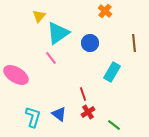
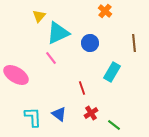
cyan triangle: rotated 10 degrees clockwise
red line: moved 1 px left, 6 px up
red cross: moved 3 px right, 1 px down
cyan L-shape: rotated 20 degrees counterclockwise
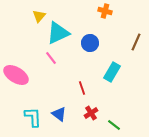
orange cross: rotated 24 degrees counterclockwise
brown line: moved 2 px right, 1 px up; rotated 30 degrees clockwise
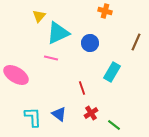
pink line: rotated 40 degrees counterclockwise
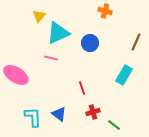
cyan rectangle: moved 12 px right, 3 px down
red cross: moved 2 px right, 1 px up; rotated 16 degrees clockwise
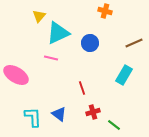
brown line: moved 2 px left, 1 px down; rotated 42 degrees clockwise
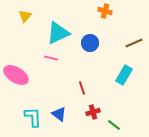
yellow triangle: moved 14 px left
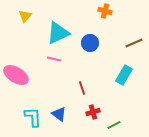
pink line: moved 3 px right, 1 px down
green line: rotated 64 degrees counterclockwise
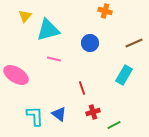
cyan triangle: moved 10 px left, 3 px up; rotated 10 degrees clockwise
cyan L-shape: moved 2 px right, 1 px up
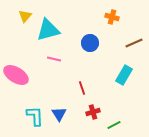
orange cross: moved 7 px right, 6 px down
blue triangle: rotated 21 degrees clockwise
